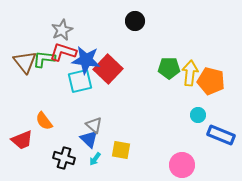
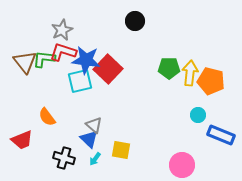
orange semicircle: moved 3 px right, 4 px up
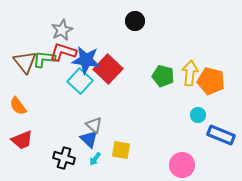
green pentagon: moved 6 px left, 8 px down; rotated 15 degrees clockwise
cyan square: rotated 35 degrees counterclockwise
orange semicircle: moved 29 px left, 11 px up
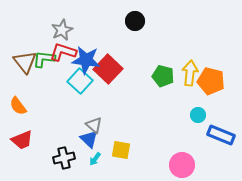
black cross: rotated 30 degrees counterclockwise
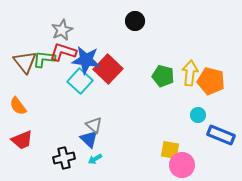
yellow square: moved 49 px right
cyan arrow: rotated 24 degrees clockwise
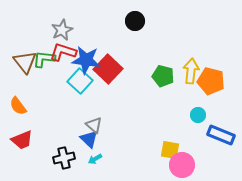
yellow arrow: moved 1 px right, 2 px up
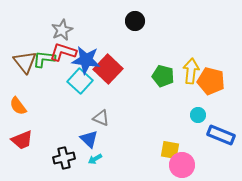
gray triangle: moved 7 px right, 7 px up; rotated 18 degrees counterclockwise
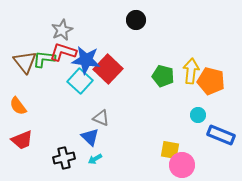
black circle: moved 1 px right, 1 px up
blue triangle: moved 1 px right, 2 px up
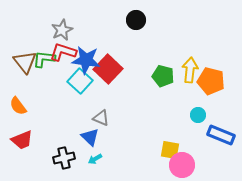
yellow arrow: moved 1 px left, 1 px up
